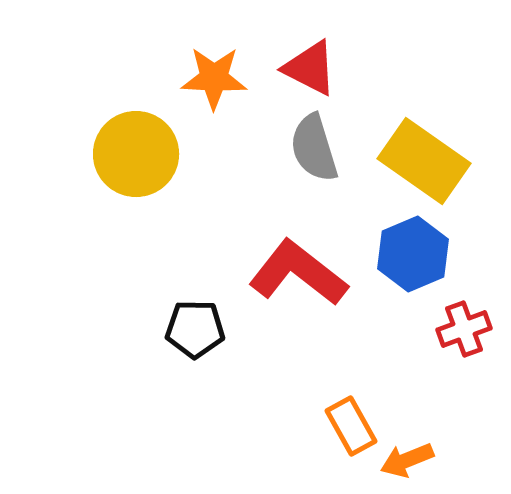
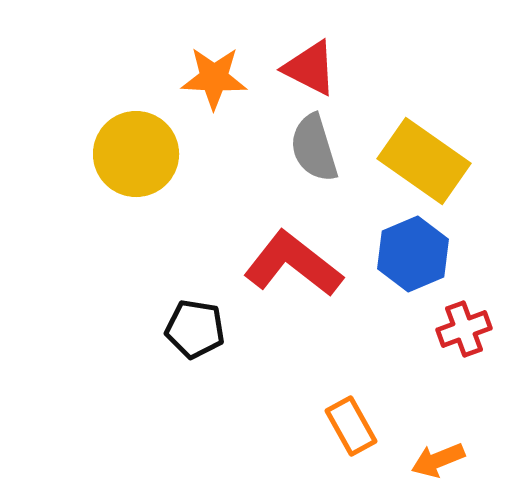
red L-shape: moved 5 px left, 9 px up
black pentagon: rotated 8 degrees clockwise
orange arrow: moved 31 px right
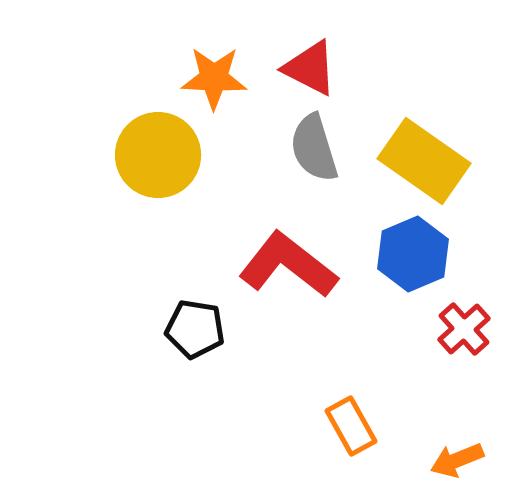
yellow circle: moved 22 px right, 1 px down
red L-shape: moved 5 px left, 1 px down
red cross: rotated 22 degrees counterclockwise
orange arrow: moved 19 px right
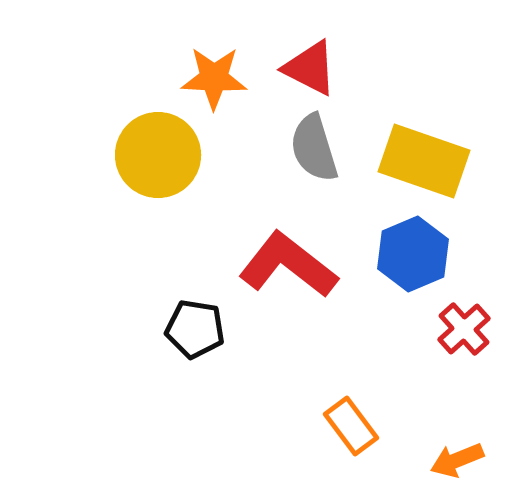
yellow rectangle: rotated 16 degrees counterclockwise
orange rectangle: rotated 8 degrees counterclockwise
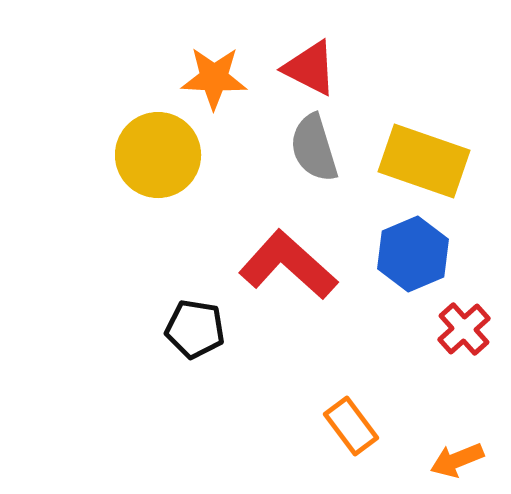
red L-shape: rotated 4 degrees clockwise
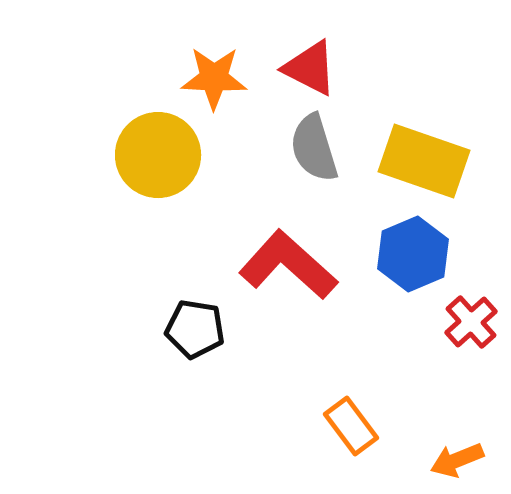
red cross: moved 7 px right, 7 px up
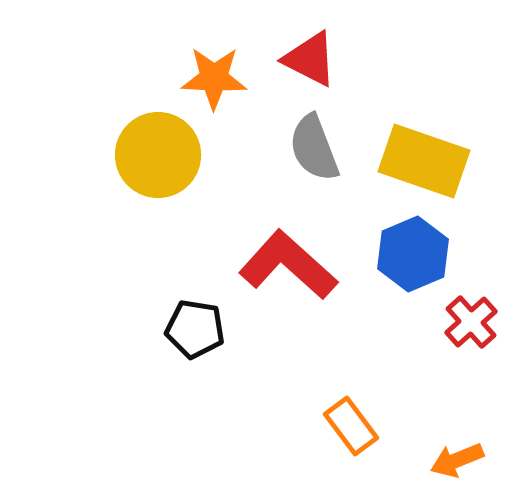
red triangle: moved 9 px up
gray semicircle: rotated 4 degrees counterclockwise
